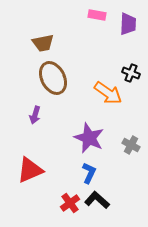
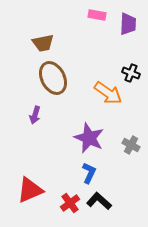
red triangle: moved 20 px down
black L-shape: moved 2 px right, 1 px down
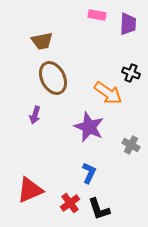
brown trapezoid: moved 1 px left, 2 px up
purple star: moved 11 px up
black L-shape: moved 8 px down; rotated 150 degrees counterclockwise
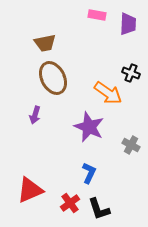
brown trapezoid: moved 3 px right, 2 px down
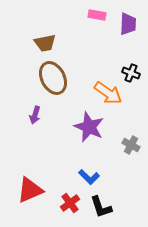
blue L-shape: moved 4 px down; rotated 110 degrees clockwise
black L-shape: moved 2 px right, 2 px up
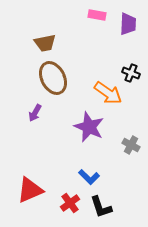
purple arrow: moved 2 px up; rotated 12 degrees clockwise
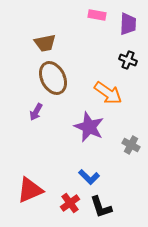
black cross: moved 3 px left, 13 px up
purple arrow: moved 1 px right, 1 px up
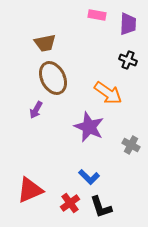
purple arrow: moved 2 px up
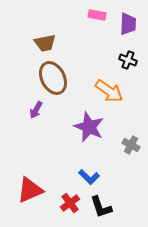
orange arrow: moved 1 px right, 2 px up
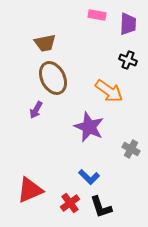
gray cross: moved 4 px down
